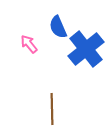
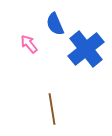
blue semicircle: moved 3 px left, 3 px up
brown line: rotated 8 degrees counterclockwise
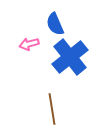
pink arrow: rotated 66 degrees counterclockwise
blue cross: moved 16 px left, 8 px down
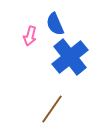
pink arrow: moved 1 px right, 8 px up; rotated 60 degrees counterclockwise
brown line: rotated 44 degrees clockwise
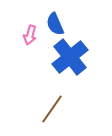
pink arrow: moved 1 px up
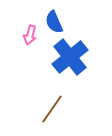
blue semicircle: moved 1 px left, 2 px up
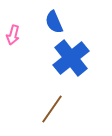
pink arrow: moved 17 px left
blue cross: moved 1 px right, 1 px down
